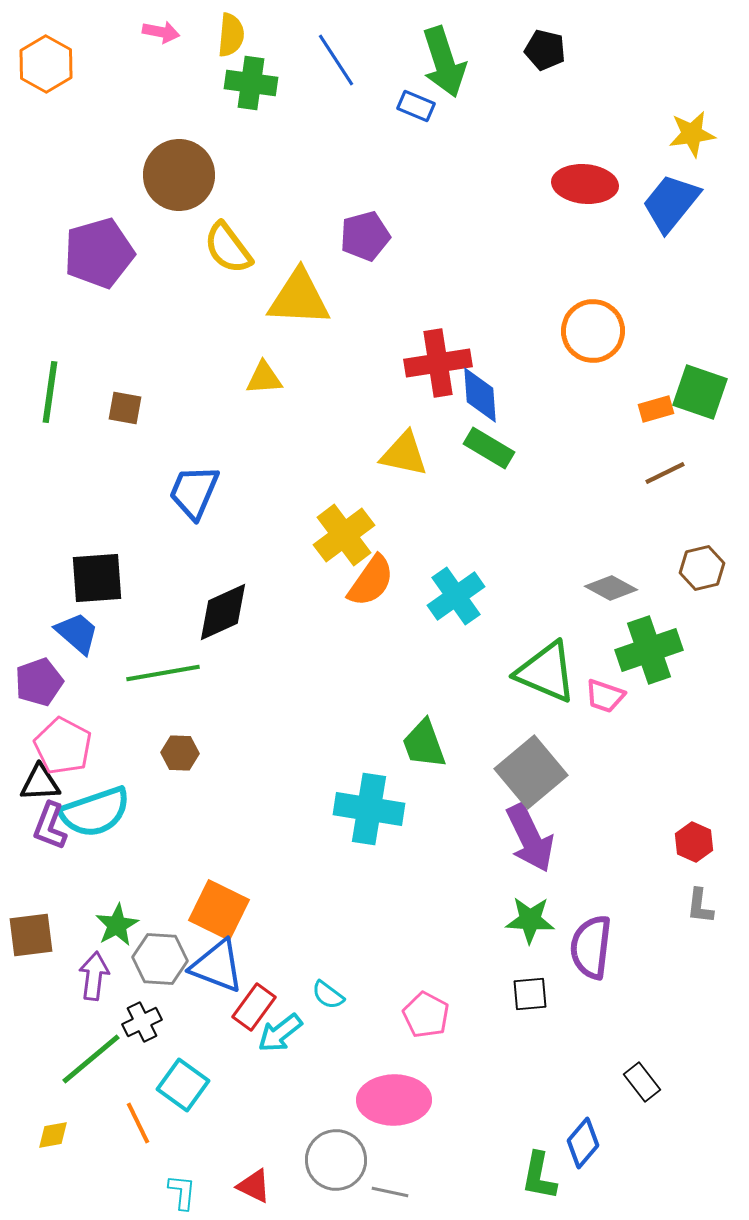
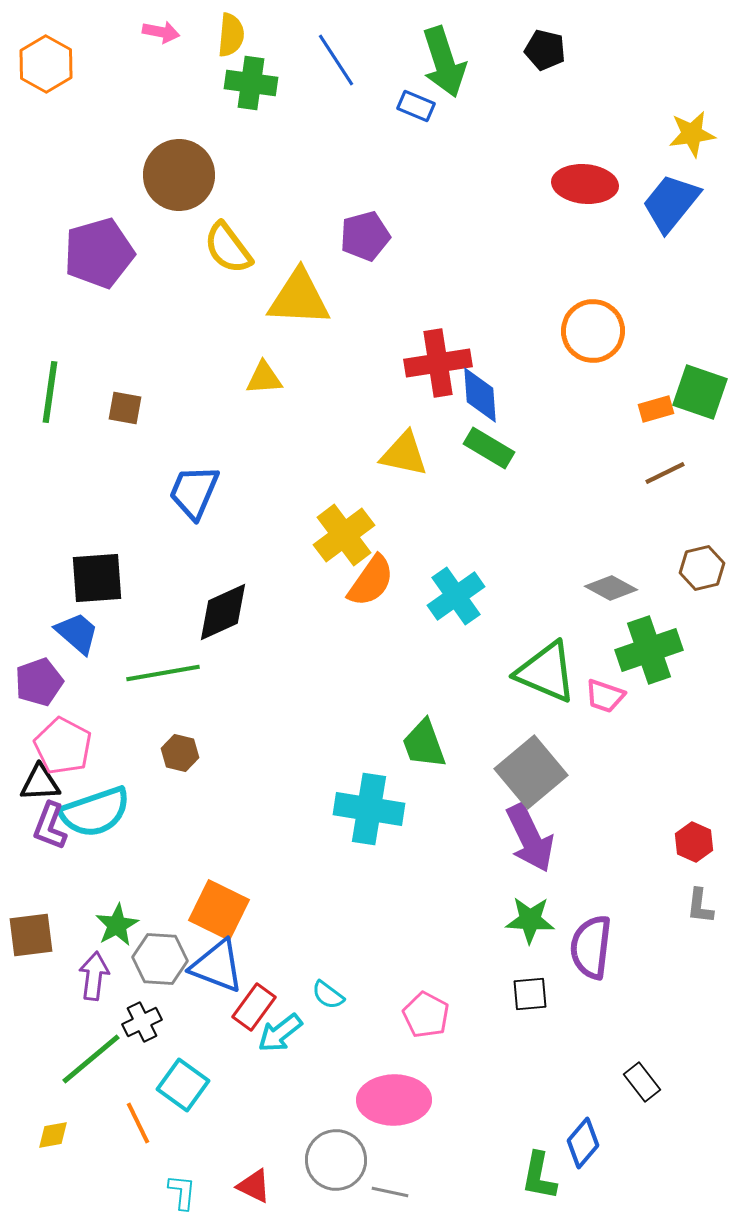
brown hexagon at (180, 753): rotated 12 degrees clockwise
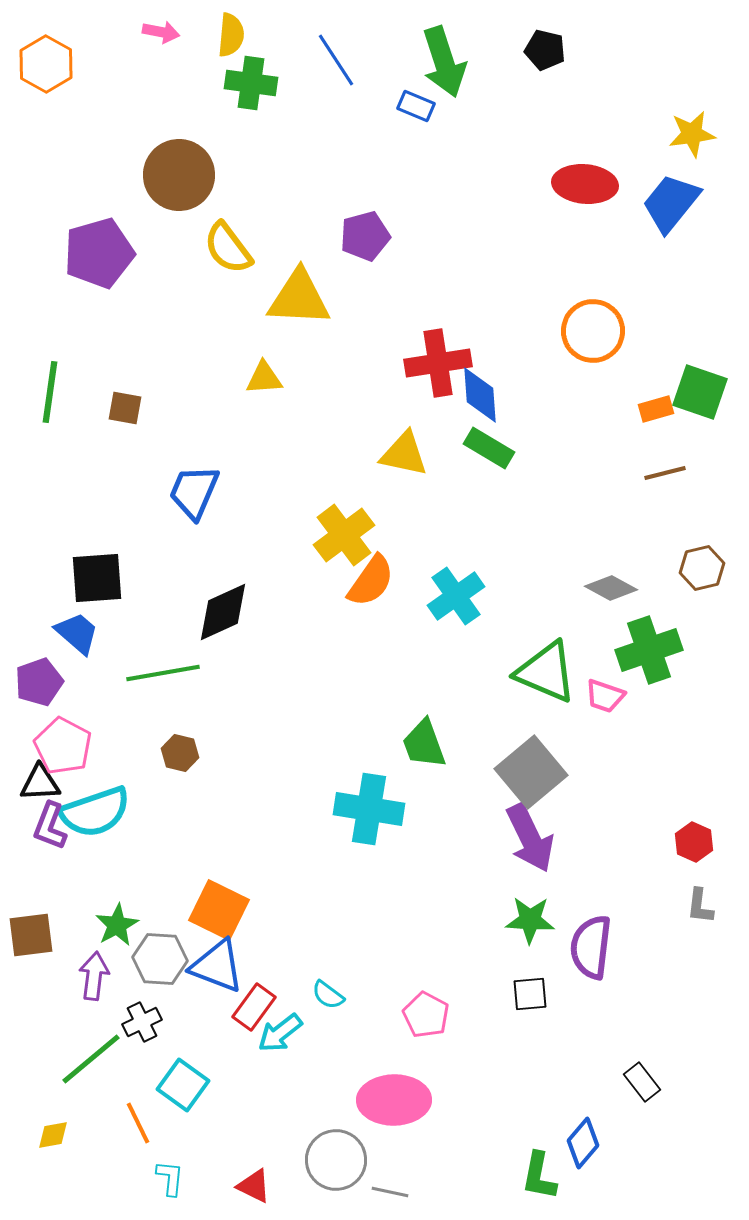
brown line at (665, 473): rotated 12 degrees clockwise
cyan L-shape at (182, 1192): moved 12 px left, 14 px up
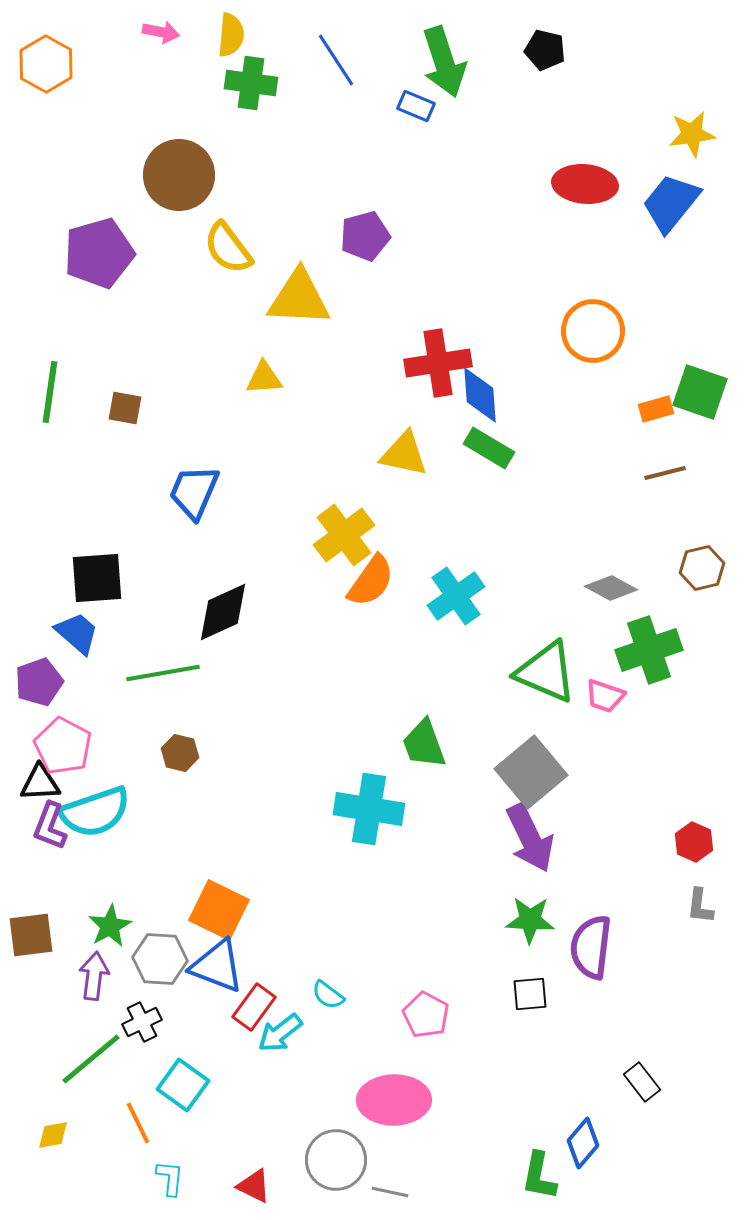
green star at (117, 925): moved 7 px left, 1 px down
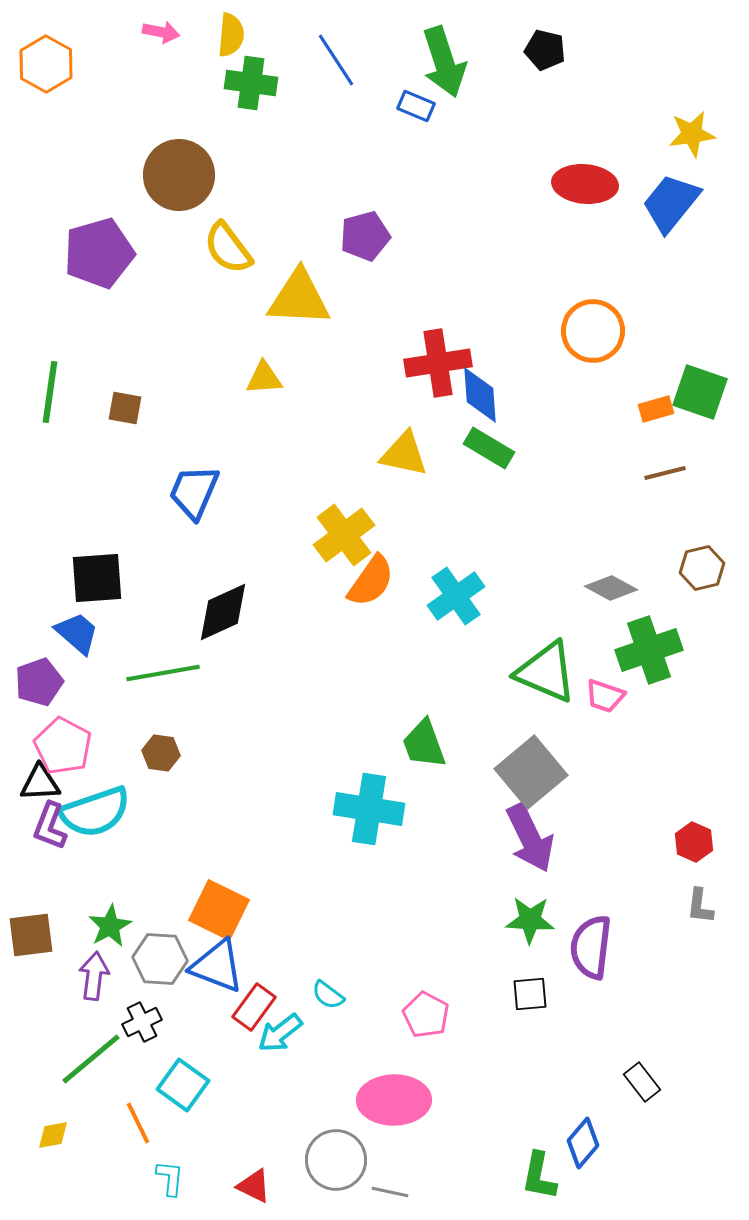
brown hexagon at (180, 753): moved 19 px left; rotated 6 degrees counterclockwise
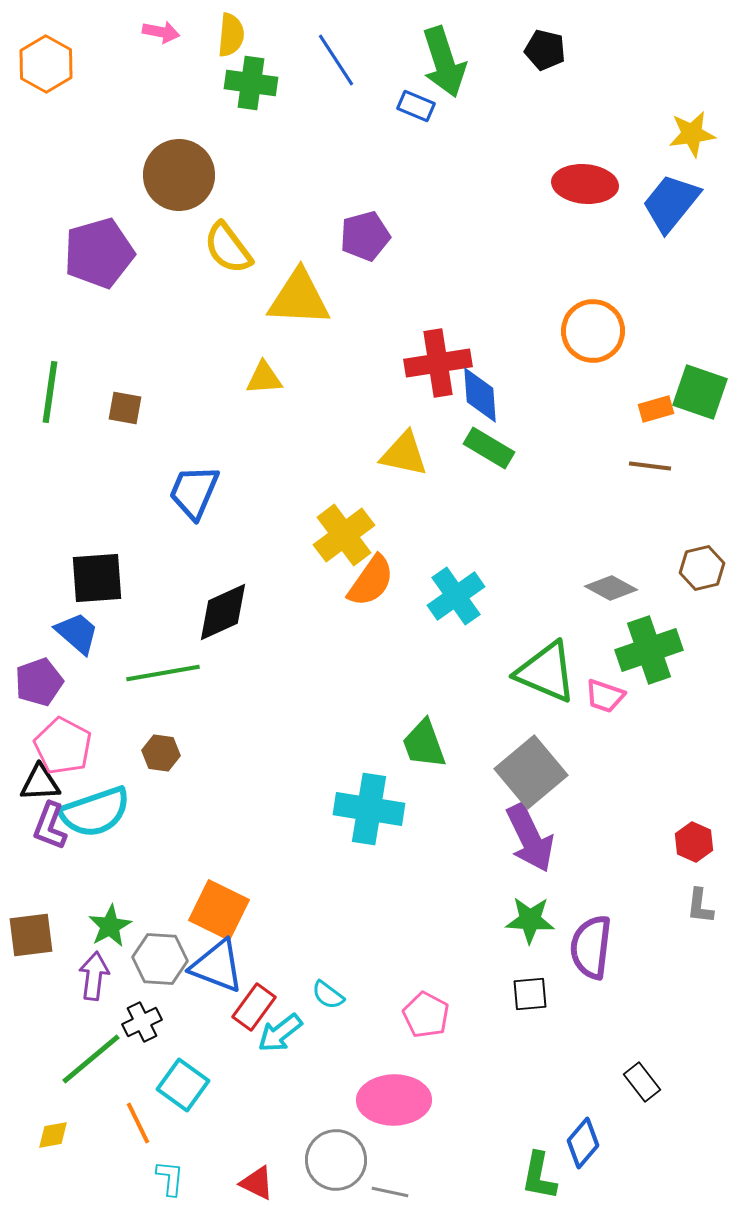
brown line at (665, 473): moved 15 px left, 7 px up; rotated 21 degrees clockwise
red triangle at (254, 1186): moved 3 px right, 3 px up
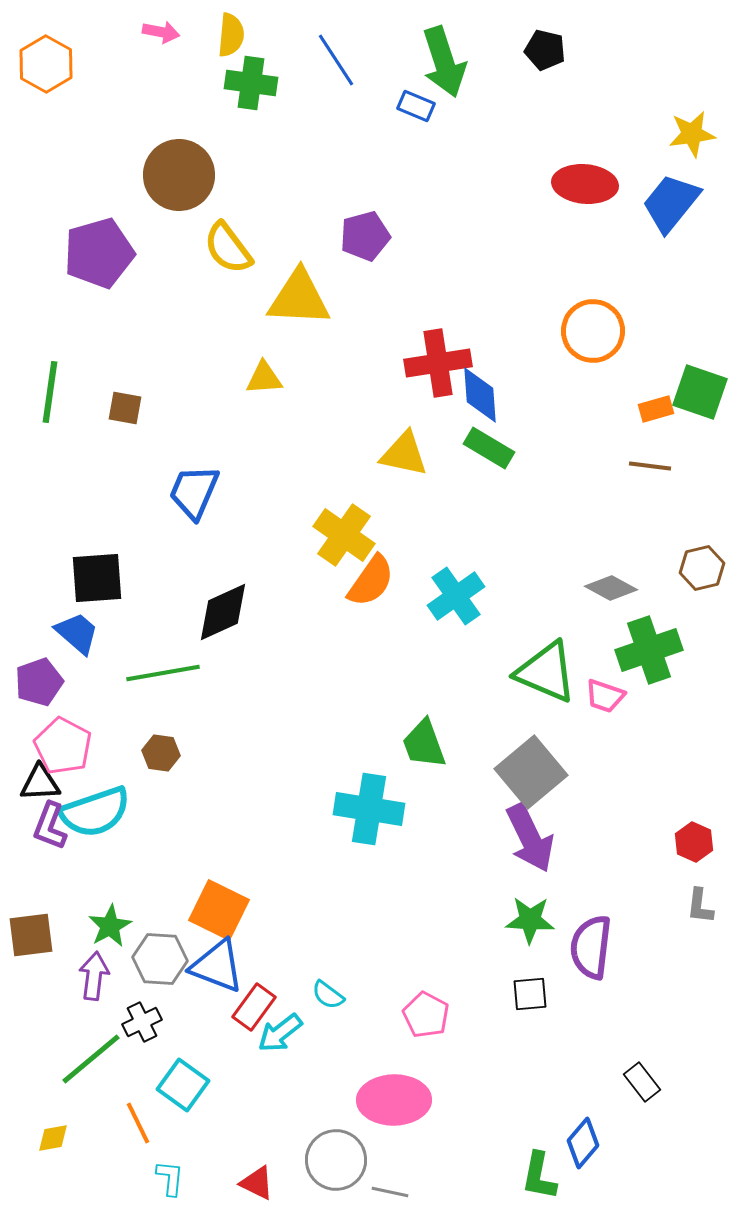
yellow cross at (344, 535): rotated 18 degrees counterclockwise
yellow diamond at (53, 1135): moved 3 px down
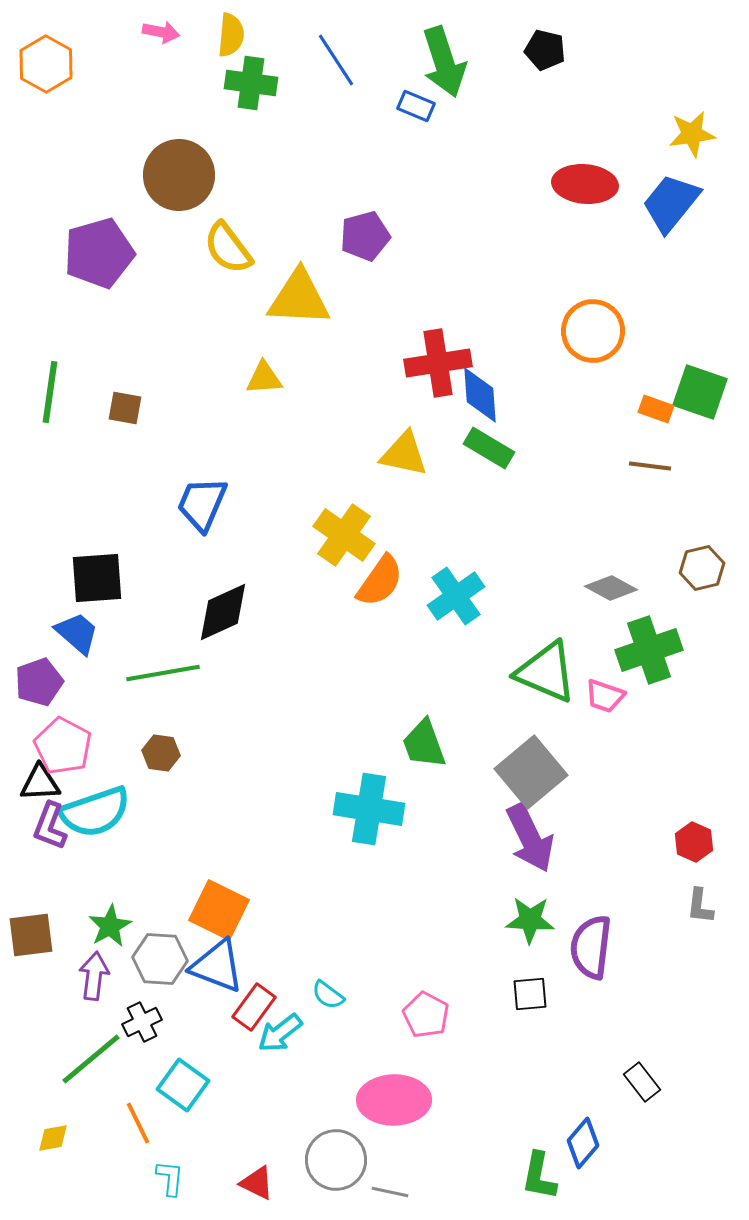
orange rectangle at (656, 409): rotated 36 degrees clockwise
blue trapezoid at (194, 492): moved 8 px right, 12 px down
orange semicircle at (371, 581): moved 9 px right
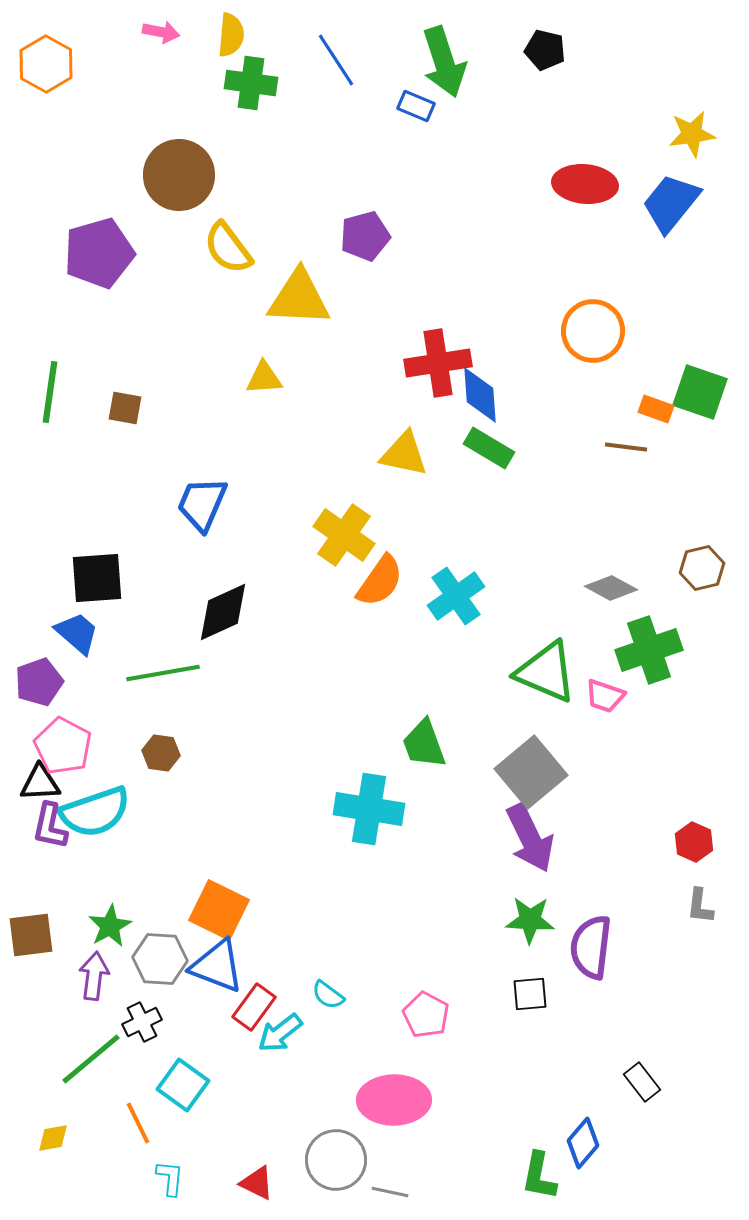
brown line at (650, 466): moved 24 px left, 19 px up
purple L-shape at (50, 826): rotated 9 degrees counterclockwise
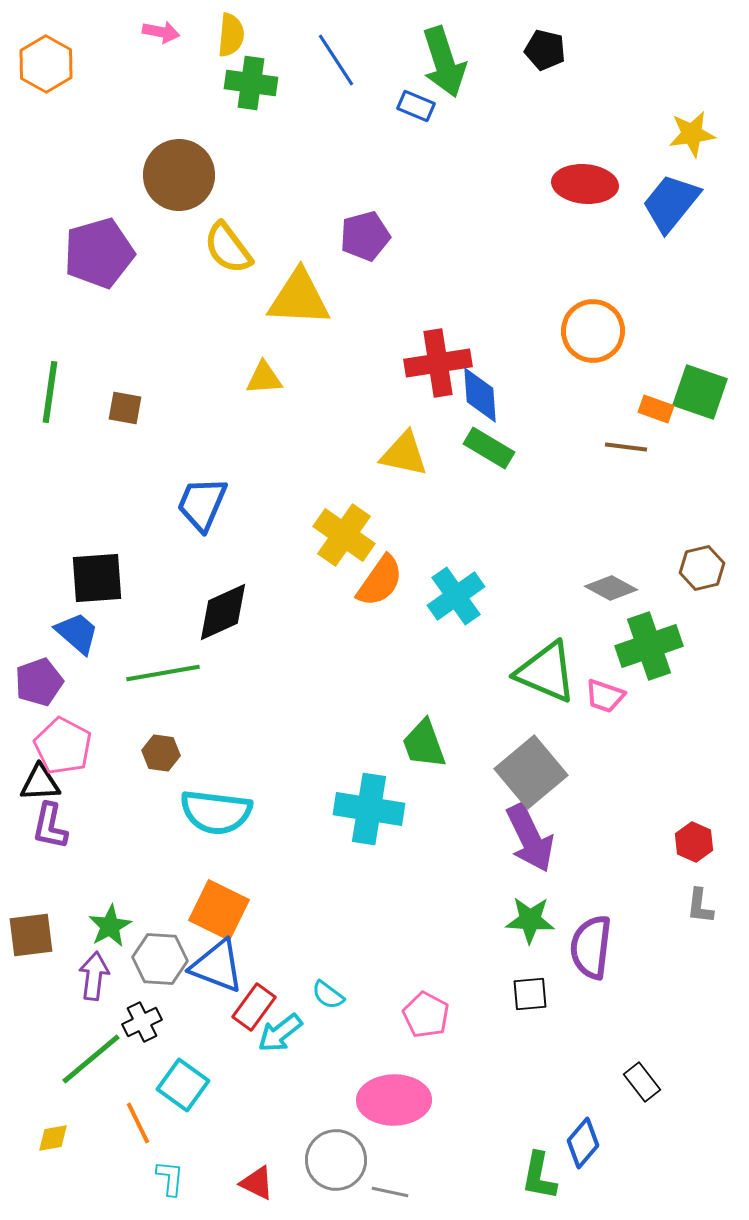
green cross at (649, 650): moved 4 px up
cyan semicircle at (95, 812): moved 121 px right; rotated 26 degrees clockwise
